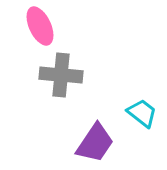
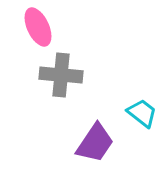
pink ellipse: moved 2 px left, 1 px down
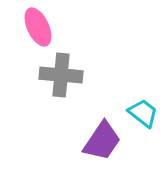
cyan trapezoid: moved 1 px right
purple trapezoid: moved 7 px right, 2 px up
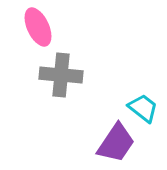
cyan trapezoid: moved 5 px up
purple trapezoid: moved 14 px right, 2 px down
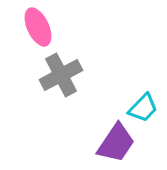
gray cross: rotated 33 degrees counterclockwise
cyan trapezoid: rotated 96 degrees clockwise
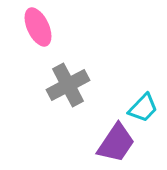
gray cross: moved 7 px right, 10 px down
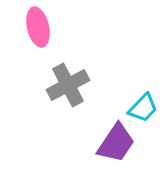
pink ellipse: rotated 12 degrees clockwise
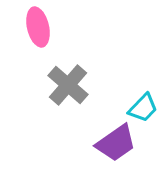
gray cross: rotated 21 degrees counterclockwise
purple trapezoid: rotated 21 degrees clockwise
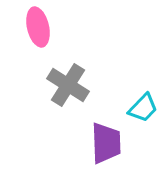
gray cross: rotated 9 degrees counterclockwise
purple trapezoid: moved 10 px left; rotated 57 degrees counterclockwise
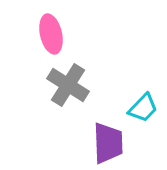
pink ellipse: moved 13 px right, 7 px down
purple trapezoid: moved 2 px right
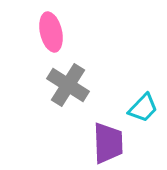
pink ellipse: moved 2 px up
